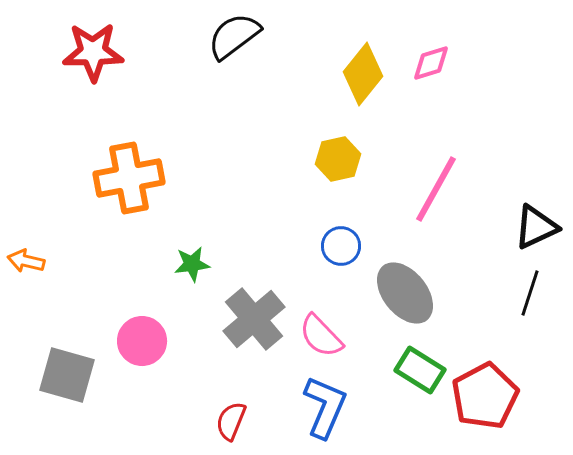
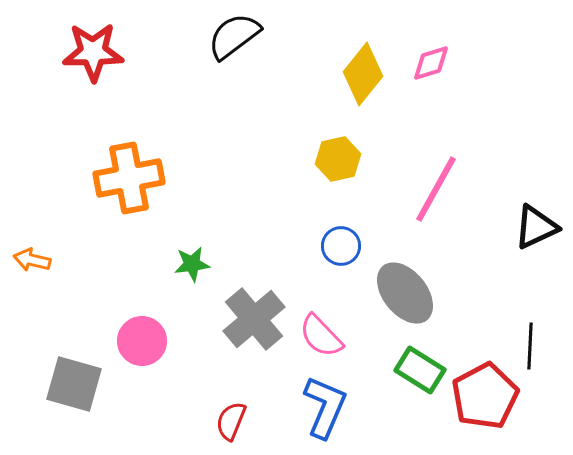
orange arrow: moved 6 px right, 1 px up
black line: moved 53 px down; rotated 15 degrees counterclockwise
gray square: moved 7 px right, 9 px down
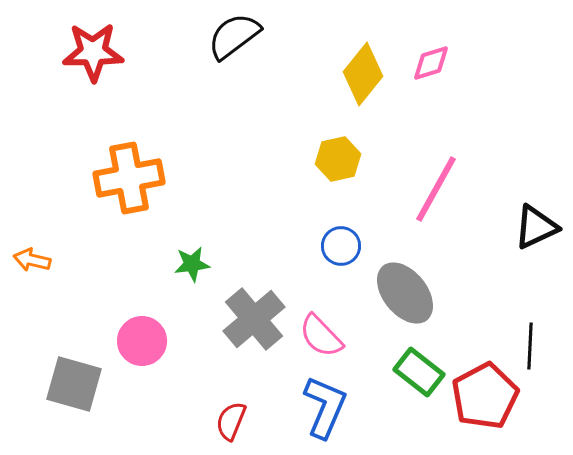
green rectangle: moved 1 px left, 2 px down; rotated 6 degrees clockwise
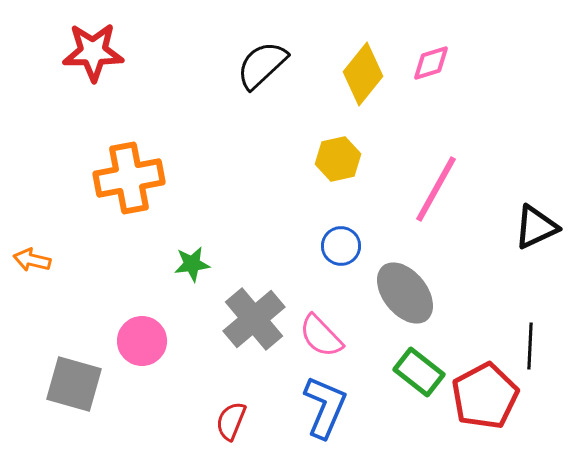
black semicircle: moved 28 px right, 29 px down; rotated 6 degrees counterclockwise
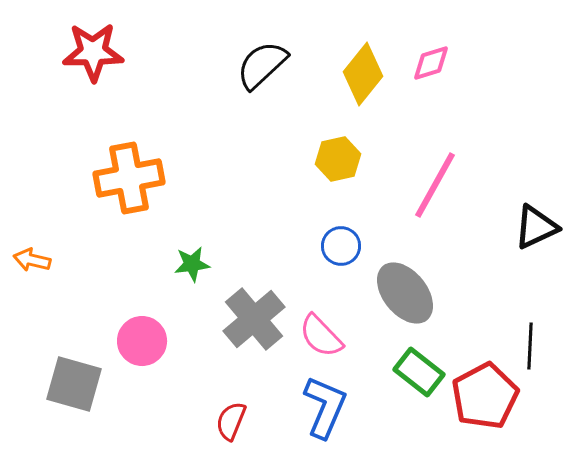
pink line: moved 1 px left, 4 px up
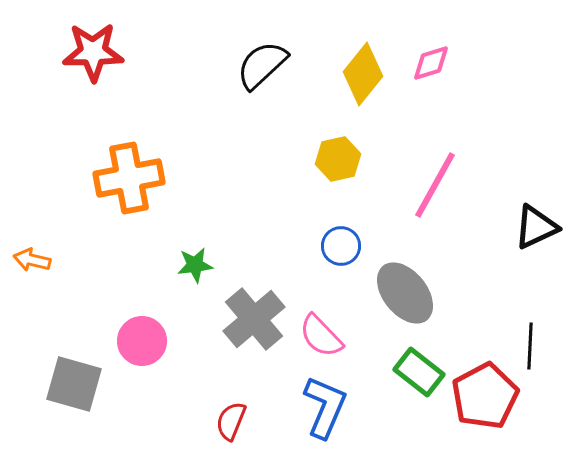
green star: moved 3 px right, 1 px down
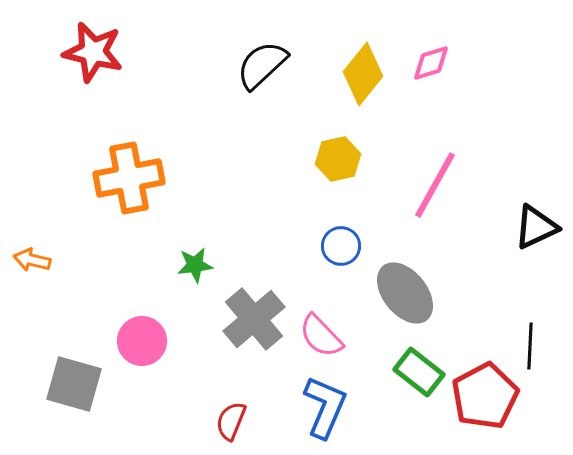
red star: rotated 14 degrees clockwise
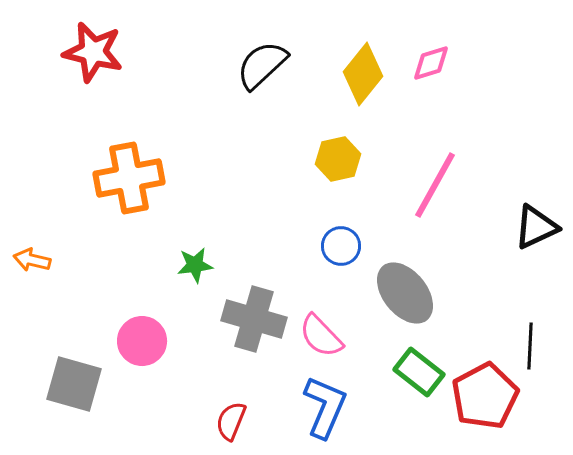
gray cross: rotated 34 degrees counterclockwise
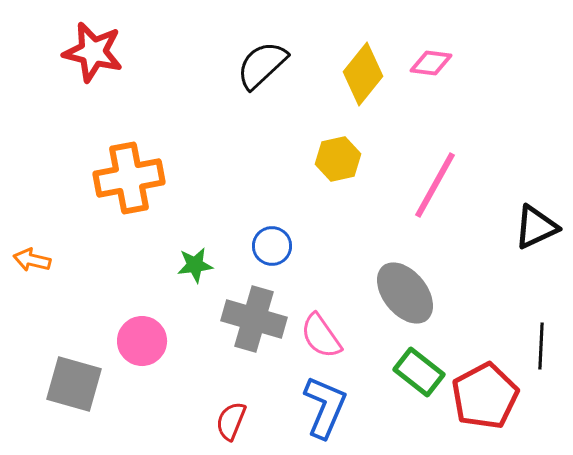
pink diamond: rotated 24 degrees clockwise
blue circle: moved 69 px left
pink semicircle: rotated 9 degrees clockwise
black line: moved 11 px right
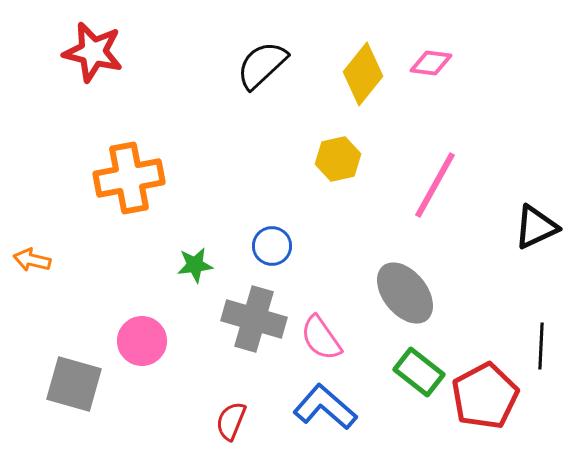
pink semicircle: moved 2 px down
blue L-shape: rotated 72 degrees counterclockwise
